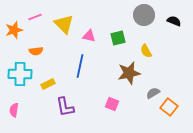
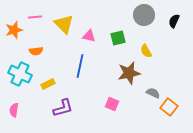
pink line: rotated 16 degrees clockwise
black semicircle: rotated 88 degrees counterclockwise
cyan cross: rotated 25 degrees clockwise
gray semicircle: rotated 56 degrees clockwise
purple L-shape: moved 2 px left, 1 px down; rotated 95 degrees counterclockwise
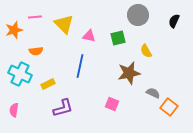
gray circle: moved 6 px left
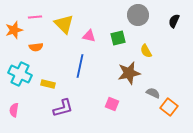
orange semicircle: moved 4 px up
yellow rectangle: rotated 40 degrees clockwise
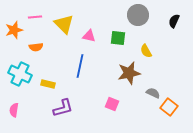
green square: rotated 21 degrees clockwise
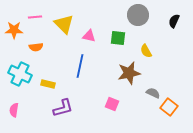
orange star: rotated 18 degrees clockwise
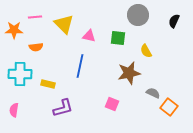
cyan cross: rotated 25 degrees counterclockwise
